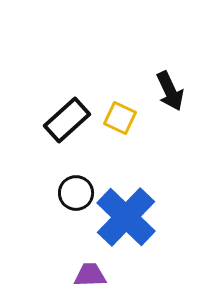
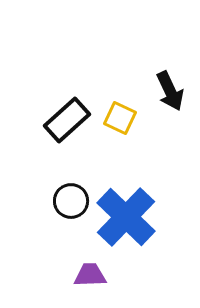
black circle: moved 5 px left, 8 px down
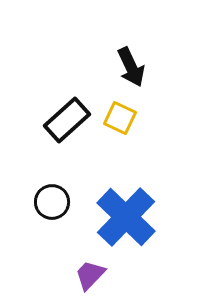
black arrow: moved 39 px left, 24 px up
black circle: moved 19 px left, 1 px down
purple trapezoid: rotated 44 degrees counterclockwise
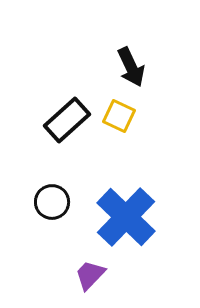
yellow square: moved 1 px left, 2 px up
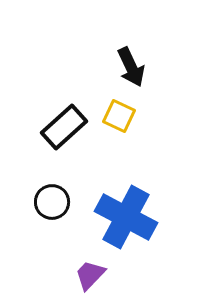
black rectangle: moved 3 px left, 7 px down
blue cross: rotated 16 degrees counterclockwise
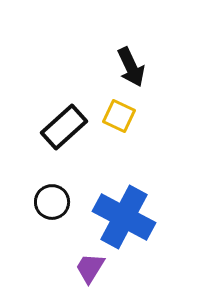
blue cross: moved 2 px left
purple trapezoid: moved 7 px up; rotated 12 degrees counterclockwise
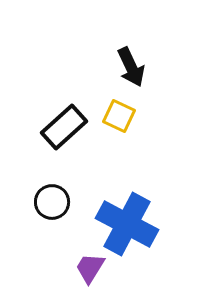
blue cross: moved 3 px right, 7 px down
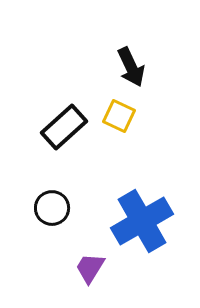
black circle: moved 6 px down
blue cross: moved 15 px right, 3 px up; rotated 32 degrees clockwise
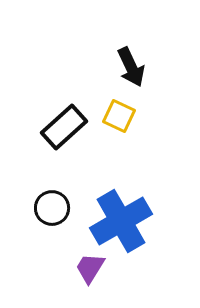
blue cross: moved 21 px left
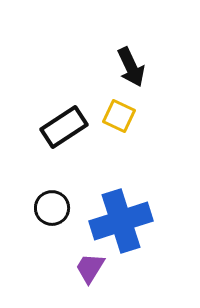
black rectangle: rotated 9 degrees clockwise
blue cross: rotated 12 degrees clockwise
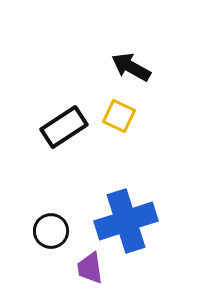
black arrow: rotated 144 degrees clockwise
black circle: moved 1 px left, 23 px down
blue cross: moved 5 px right
purple trapezoid: rotated 40 degrees counterclockwise
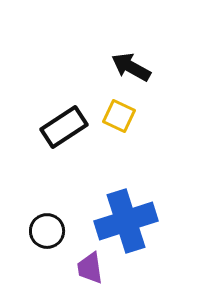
black circle: moved 4 px left
